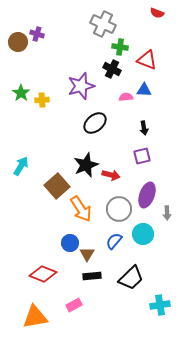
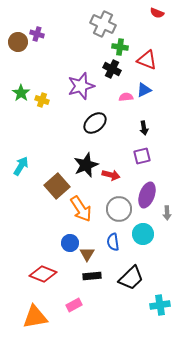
blue triangle: rotated 28 degrees counterclockwise
yellow cross: rotated 24 degrees clockwise
blue semicircle: moved 1 px left, 1 px down; rotated 48 degrees counterclockwise
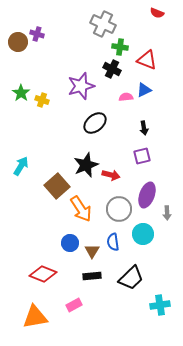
brown triangle: moved 5 px right, 3 px up
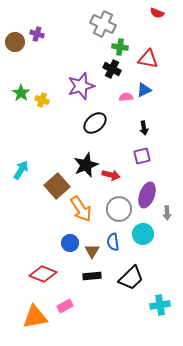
brown circle: moved 3 px left
red triangle: moved 1 px right, 1 px up; rotated 10 degrees counterclockwise
cyan arrow: moved 4 px down
pink rectangle: moved 9 px left, 1 px down
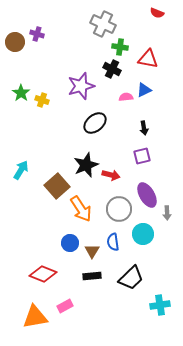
purple ellipse: rotated 50 degrees counterclockwise
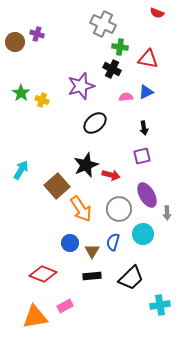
blue triangle: moved 2 px right, 2 px down
blue semicircle: rotated 24 degrees clockwise
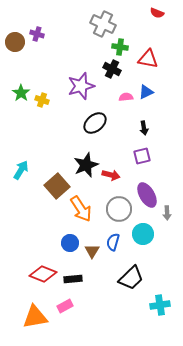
black rectangle: moved 19 px left, 3 px down
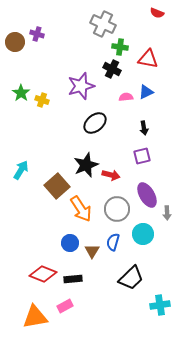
gray circle: moved 2 px left
